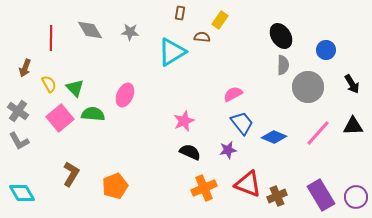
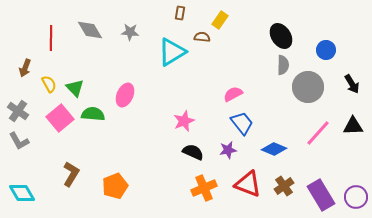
blue diamond: moved 12 px down
black semicircle: moved 3 px right
brown cross: moved 7 px right, 10 px up; rotated 12 degrees counterclockwise
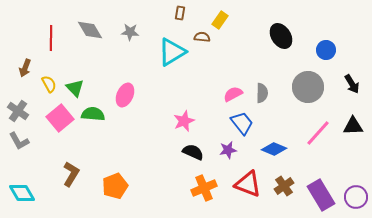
gray semicircle: moved 21 px left, 28 px down
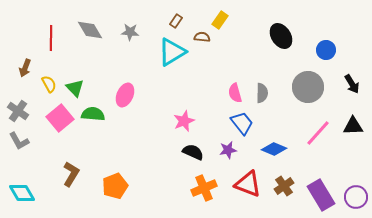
brown rectangle: moved 4 px left, 8 px down; rotated 24 degrees clockwise
pink semicircle: moved 2 px right, 1 px up; rotated 78 degrees counterclockwise
